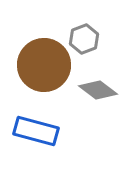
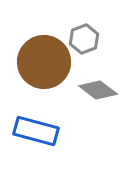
brown circle: moved 3 px up
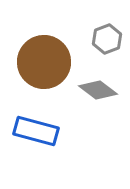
gray hexagon: moved 23 px right
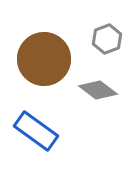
brown circle: moved 3 px up
blue rectangle: rotated 21 degrees clockwise
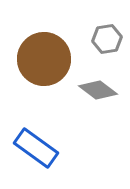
gray hexagon: rotated 12 degrees clockwise
blue rectangle: moved 17 px down
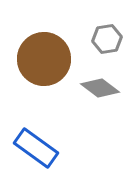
gray diamond: moved 2 px right, 2 px up
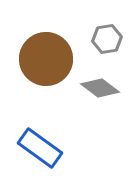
brown circle: moved 2 px right
blue rectangle: moved 4 px right
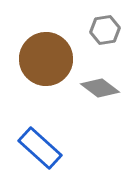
gray hexagon: moved 2 px left, 9 px up
blue rectangle: rotated 6 degrees clockwise
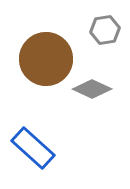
gray diamond: moved 8 px left, 1 px down; rotated 12 degrees counterclockwise
blue rectangle: moved 7 px left
